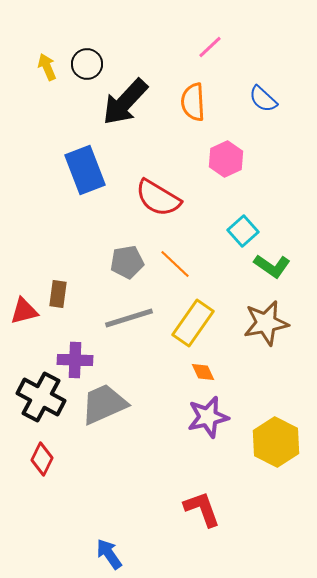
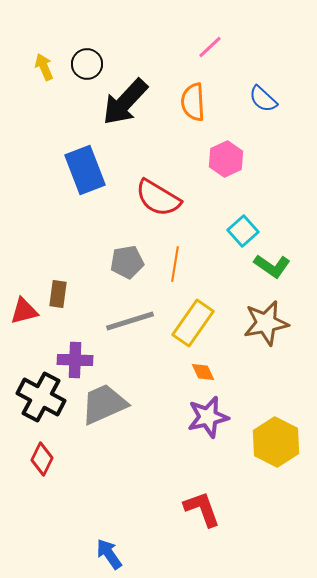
yellow arrow: moved 3 px left
orange line: rotated 56 degrees clockwise
gray line: moved 1 px right, 3 px down
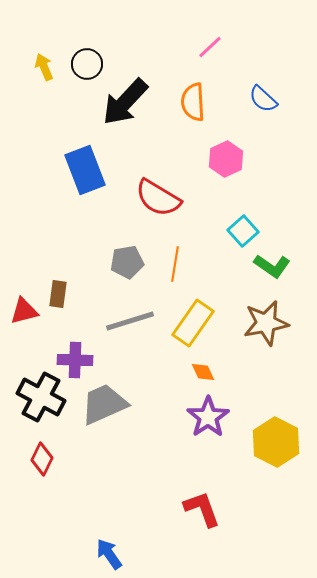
purple star: rotated 21 degrees counterclockwise
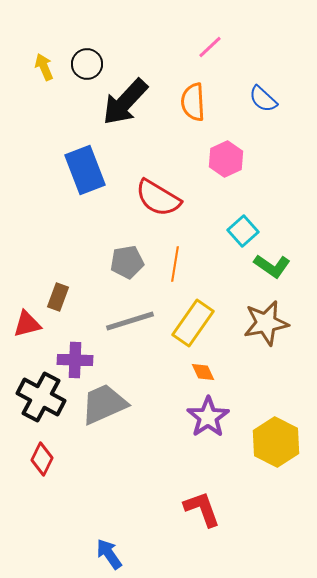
brown rectangle: moved 3 px down; rotated 12 degrees clockwise
red triangle: moved 3 px right, 13 px down
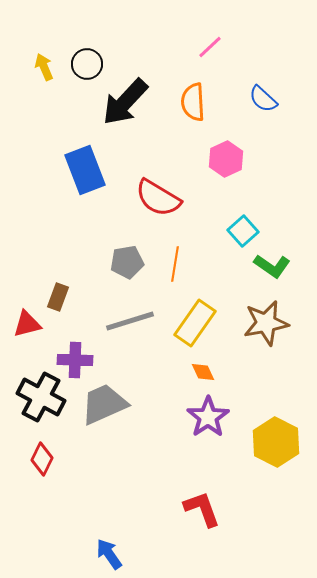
yellow rectangle: moved 2 px right
